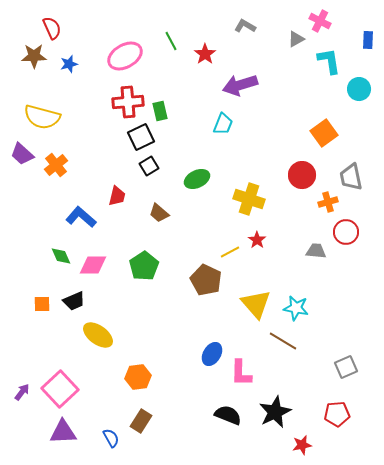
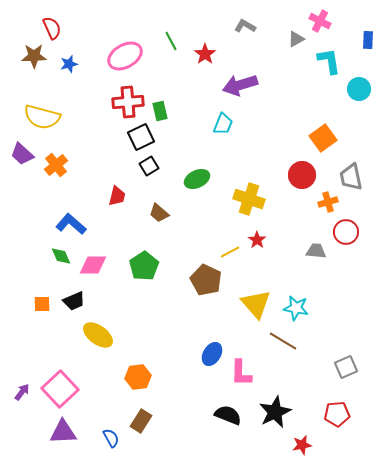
orange square at (324, 133): moved 1 px left, 5 px down
blue L-shape at (81, 217): moved 10 px left, 7 px down
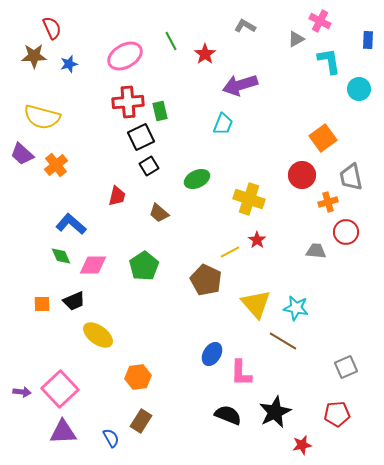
purple arrow at (22, 392): rotated 60 degrees clockwise
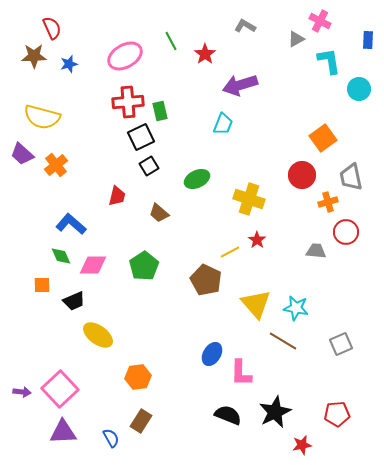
orange square at (42, 304): moved 19 px up
gray square at (346, 367): moved 5 px left, 23 px up
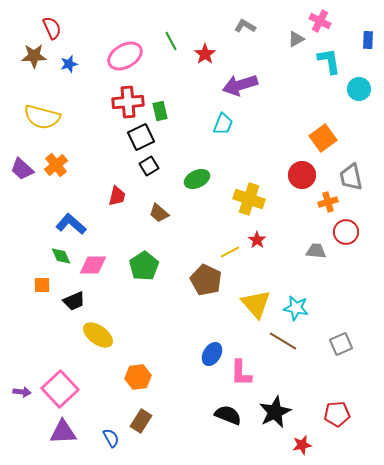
purple trapezoid at (22, 154): moved 15 px down
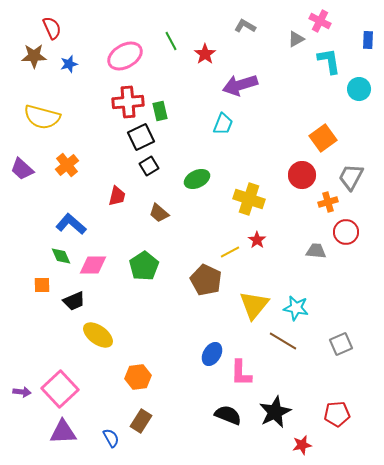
orange cross at (56, 165): moved 11 px right
gray trapezoid at (351, 177): rotated 40 degrees clockwise
yellow triangle at (256, 304): moved 2 px left, 1 px down; rotated 20 degrees clockwise
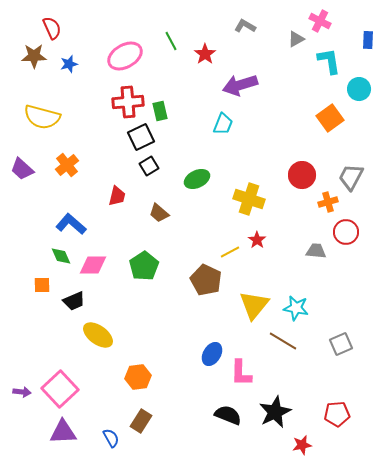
orange square at (323, 138): moved 7 px right, 20 px up
